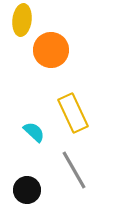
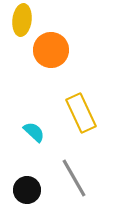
yellow rectangle: moved 8 px right
gray line: moved 8 px down
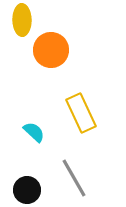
yellow ellipse: rotated 8 degrees counterclockwise
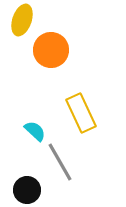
yellow ellipse: rotated 20 degrees clockwise
cyan semicircle: moved 1 px right, 1 px up
gray line: moved 14 px left, 16 px up
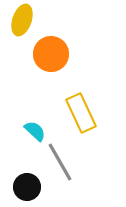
orange circle: moved 4 px down
black circle: moved 3 px up
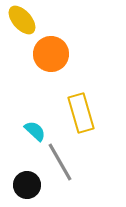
yellow ellipse: rotated 60 degrees counterclockwise
yellow rectangle: rotated 9 degrees clockwise
black circle: moved 2 px up
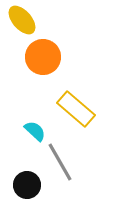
orange circle: moved 8 px left, 3 px down
yellow rectangle: moved 5 px left, 4 px up; rotated 33 degrees counterclockwise
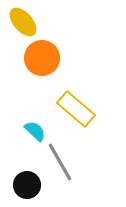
yellow ellipse: moved 1 px right, 2 px down
orange circle: moved 1 px left, 1 px down
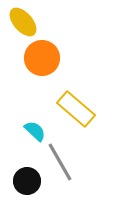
black circle: moved 4 px up
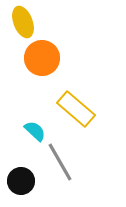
yellow ellipse: rotated 20 degrees clockwise
black circle: moved 6 px left
